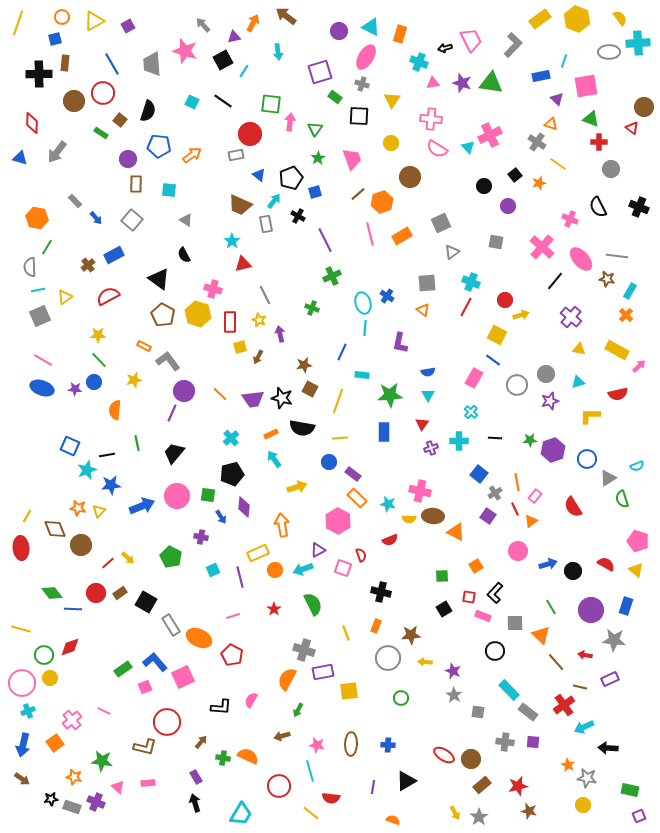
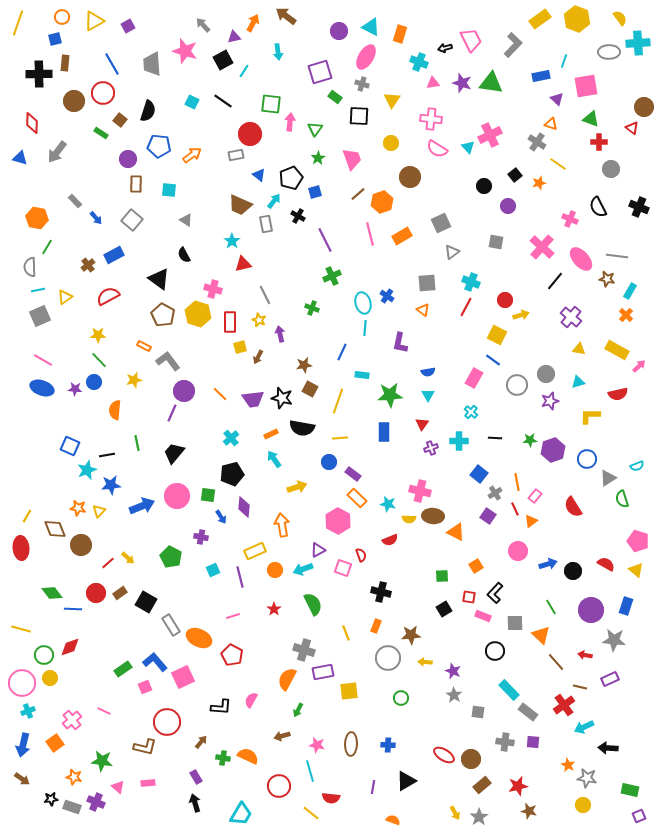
yellow rectangle at (258, 553): moved 3 px left, 2 px up
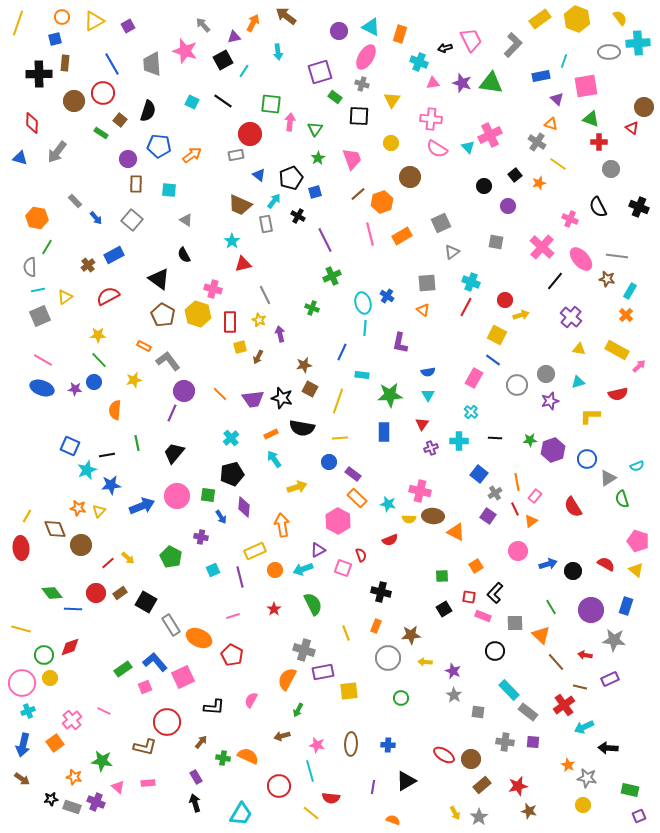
black L-shape at (221, 707): moved 7 px left
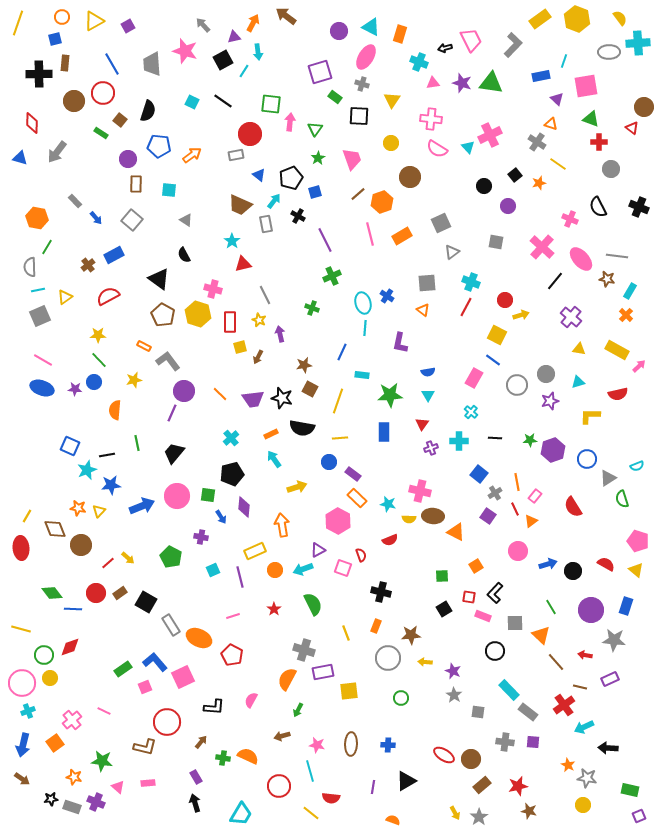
cyan arrow at (278, 52): moved 20 px left
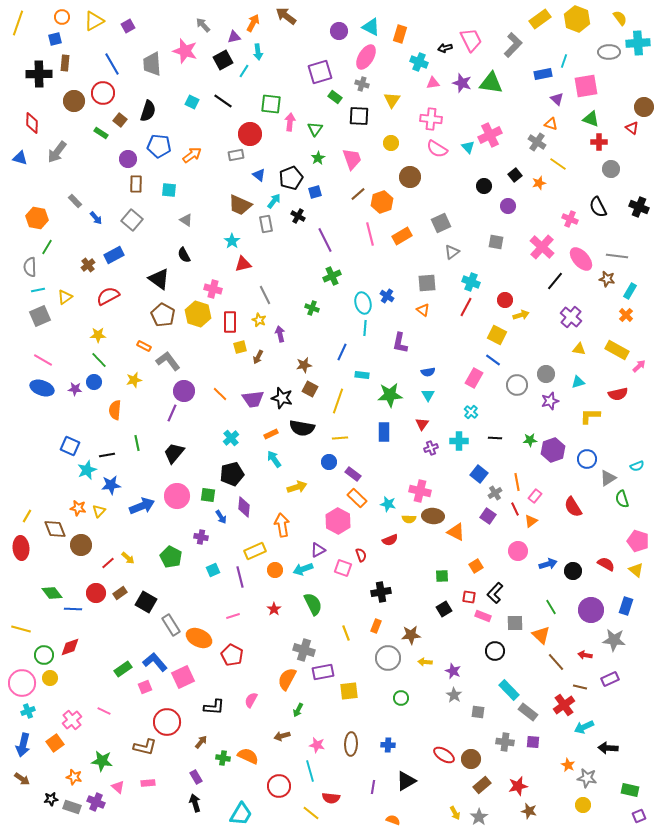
blue rectangle at (541, 76): moved 2 px right, 2 px up
black cross at (381, 592): rotated 24 degrees counterclockwise
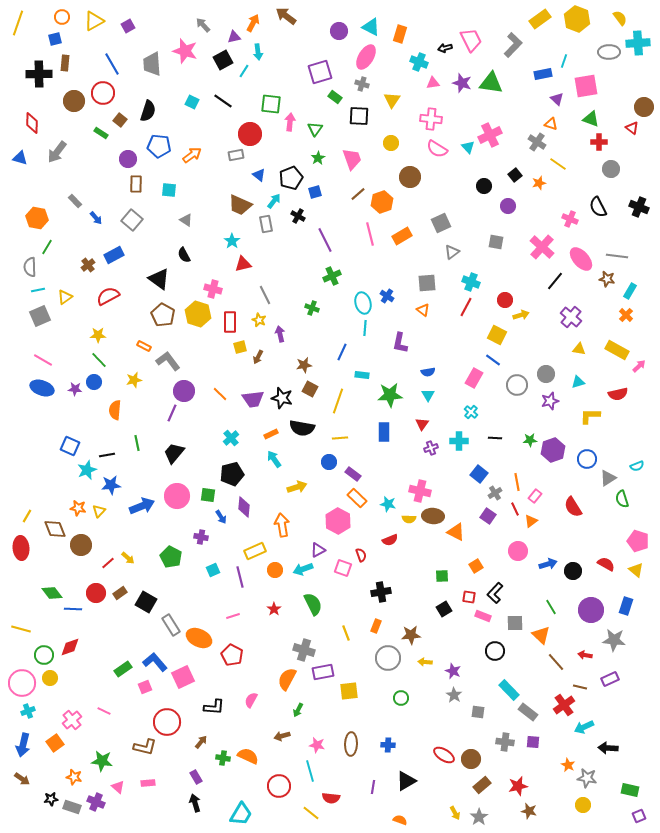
orange semicircle at (393, 820): moved 7 px right
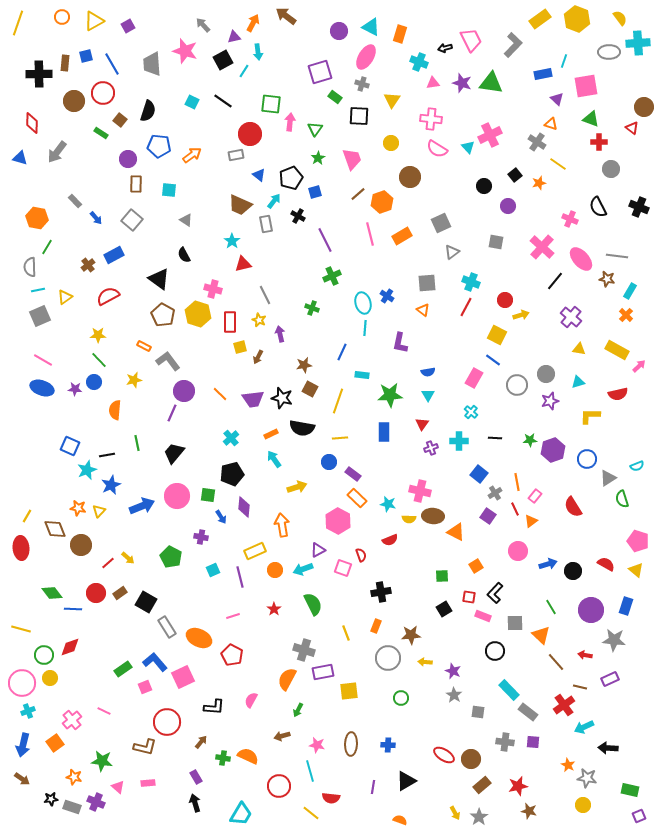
blue square at (55, 39): moved 31 px right, 17 px down
blue star at (111, 485): rotated 18 degrees counterclockwise
gray rectangle at (171, 625): moved 4 px left, 2 px down
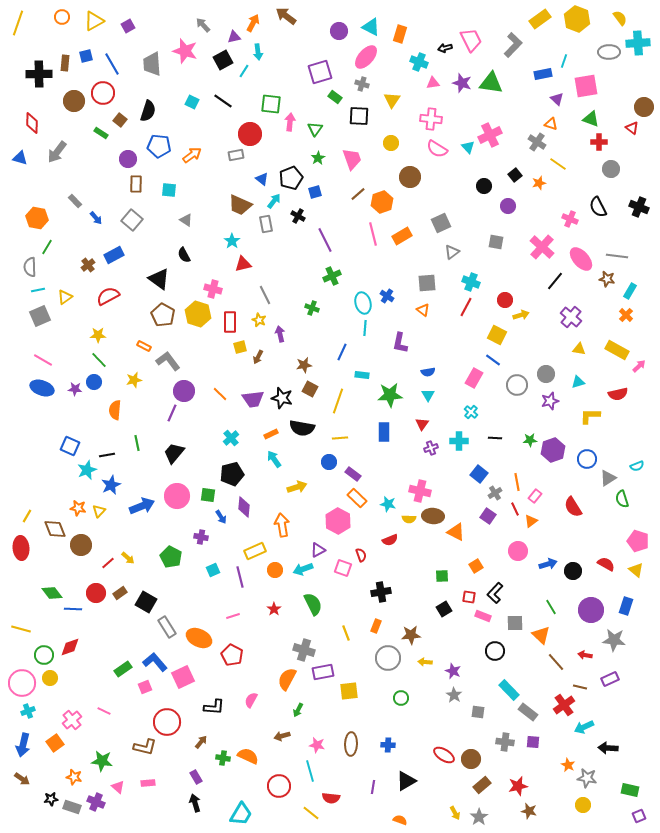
pink ellipse at (366, 57): rotated 10 degrees clockwise
blue triangle at (259, 175): moved 3 px right, 4 px down
pink line at (370, 234): moved 3 px right
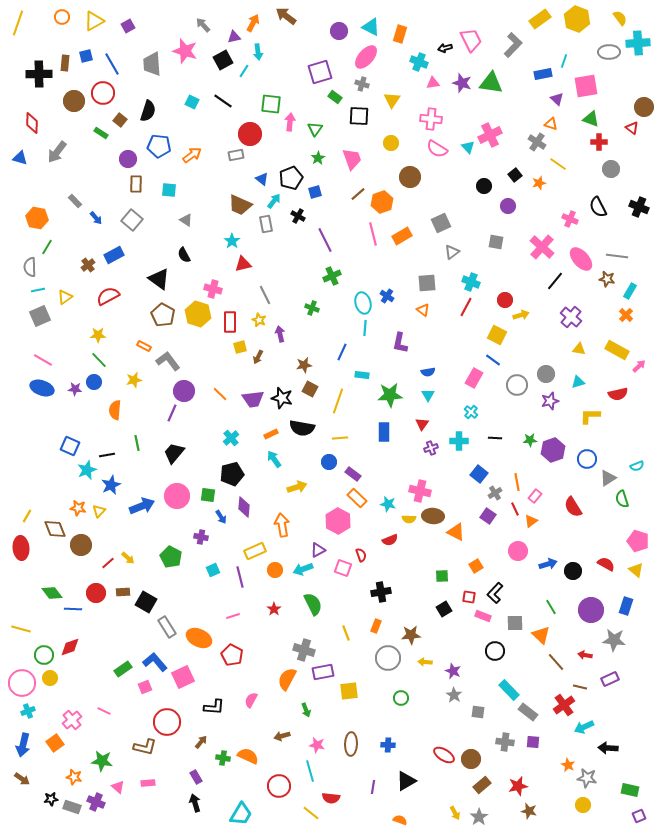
brown rectangle at (120, 593): moved 3 px right, 1 px up; rotated 32 degrees clockwise
green arrow at (298, 710): moved 8 px right; rotated 48 degrees counterclockwise
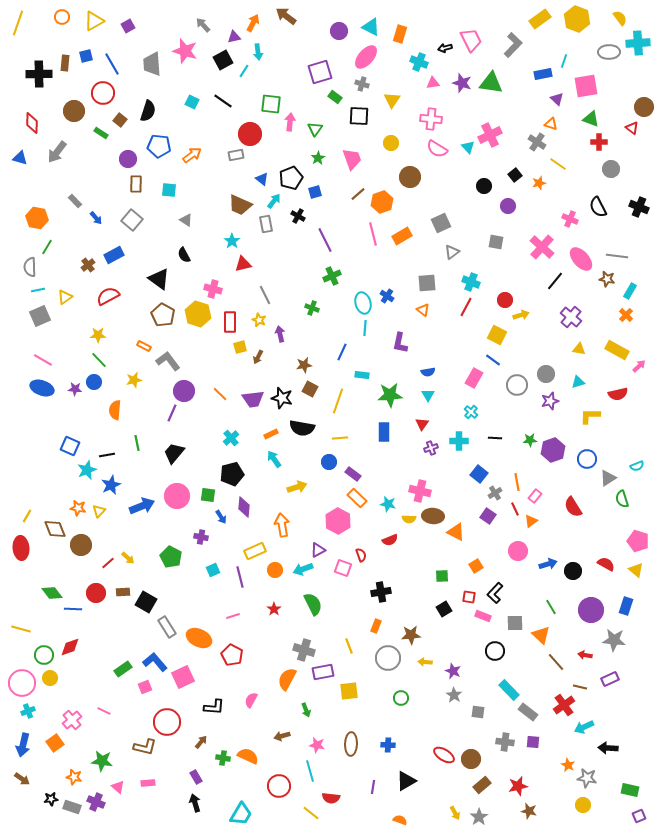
brown circle at (74, 101): moved 10 px down
yellow line at (346, 633): moved 3 px right, 13 px down
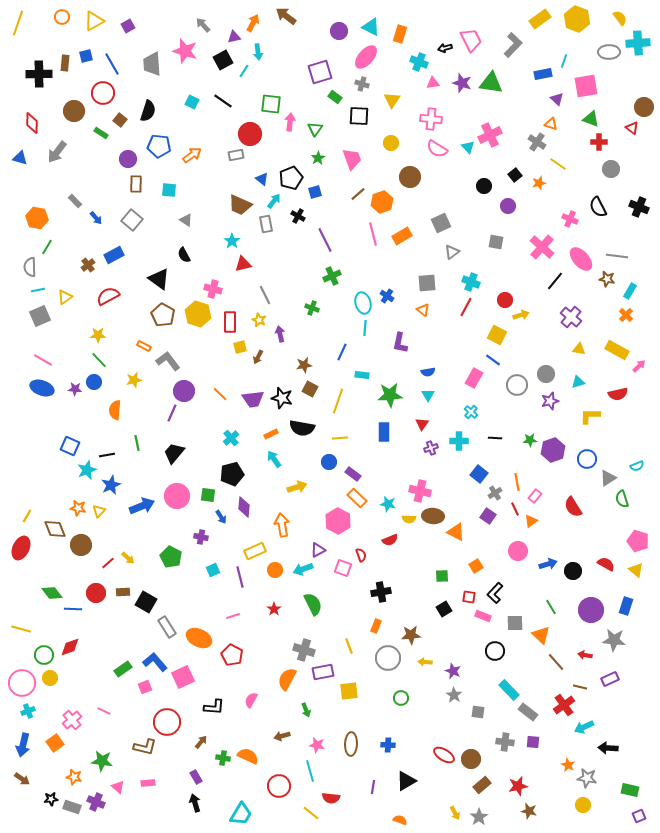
red ellipse at (21, 548): rotated 30 degrees clockwise
